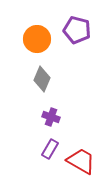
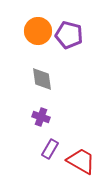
purple pentagon: moved 8 px left, 5 px down
orange circle: moved 1 px right, 8 px up
gray diamond: rotated 30 degrees counterclockwise
purple cross: moved 10 px left
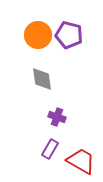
orange circle: moved 4 px down
purple cross: moved 16 px right
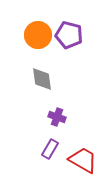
red trapezoid: moved 2 px right, 1 px up
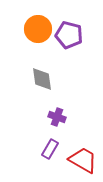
orange circle: moved 6 px up
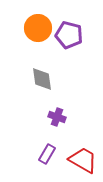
orange circle: moved 1 px up
purple rectangle: moved 3 px left, 5 px down
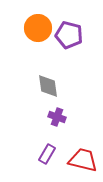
gray diamond: moved 6 px right, 7 px down
red trapezoid: rotated 16 degrees counterclockwise
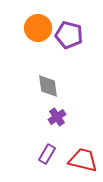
purple cross: rotated 36 degrees clockwise
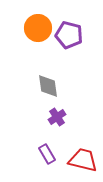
purple rectangle: rotated 60 degrees counterclockwise
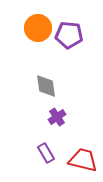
purple pentagon: rotated 8 degrees counterclockwise
gray diamond: moved 2 px left
purple rectangle: moved 1 px left, 1 px up
